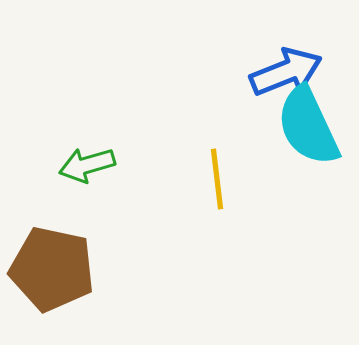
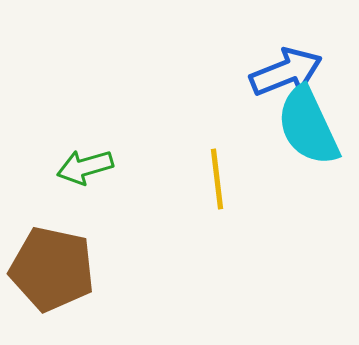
green arrow: moved 2 px left, 2 px down
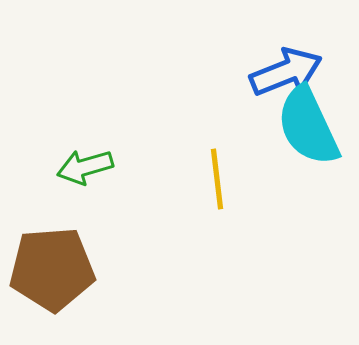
brown pentagon: rotated 16 degrees counterclockwise
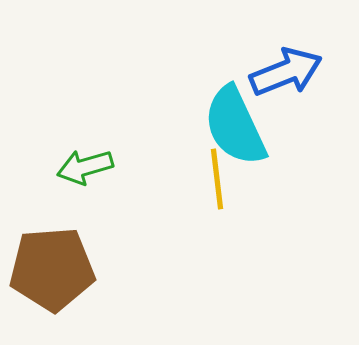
cyan semicircle: moved 73 px left
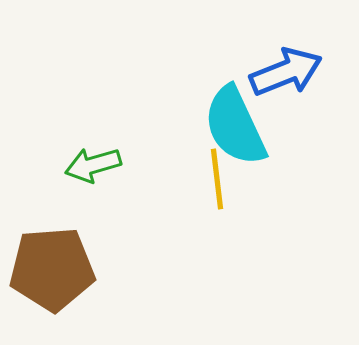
green arrow: moved 8 px right, 2 px up
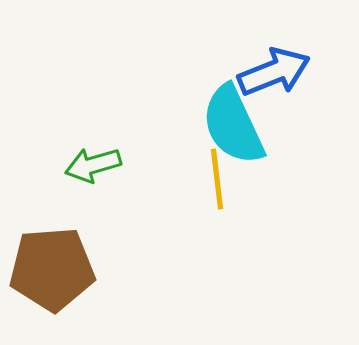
blue arrow: moved 12 px left
cyan semicircle: moved 2 px left, 1 px up
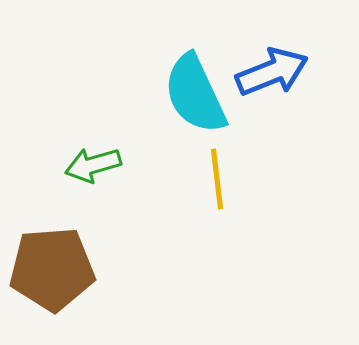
blue arrow: moved 2 px left
cyan semicircle: moved 38 px left, 31 px up
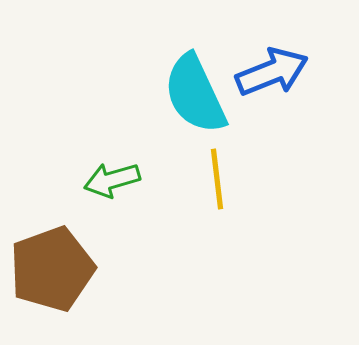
green arrow: moved 19 px right, 15 px down
brown pentagon: rotated 16 degrees counterclockwise
